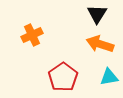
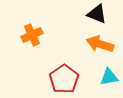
black triangle: rotated 40 degrees counterclockwise
red pentagon: moved 1 px right, 2 px down
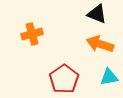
orange cross: moved 1 px up; rotated 10 degrees clockwise
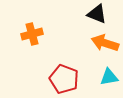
orange arrow: moved 5 px right, 1 px up
red pentagon: rotated 16 degrees counterclockwise
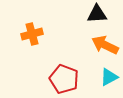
black triangle: rotated 25 degrees counterclockwise
orange arrow: moved 2 px down; rotated 8 degrees clockwise
cyan triangle: rotated 18 degrees counterclockwise
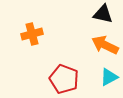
black triangle: moved 6 px right; rotated 15 degrees clockwise
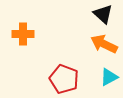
black triangle: rotated 30 degrees clockwise
orange cross: moved 9 px left; rotated 15 degrees clockwise
orange arrow: moved 1 px left, 1 px up
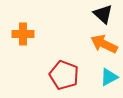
red pentagon: moved 4 px up
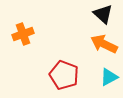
orange cross: rotated 20 degrees counterclockwise
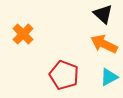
orange cross: rotated 25 degrees counterclockwise
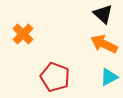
red pentagon: moved 9 px left, 2 px down
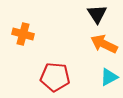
black triangle: moved 6 px left; rotated 15 degrees clockwise
orange cross: rotated 30 degrees counterclockwise
red pentagon: rotated 16 degrees counterclockwise
